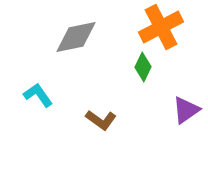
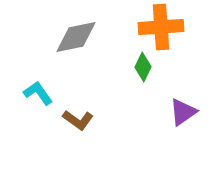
orange cross: rotated 24 degrees clockwise
cyan L-shape: moved 2 px up
purple triangle: moved 3 px left, 2 px down
brown L-shape: moved 23 px left
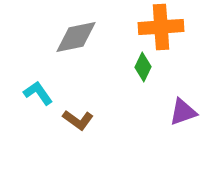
purple triangle: rotated 16 degrees clockwise
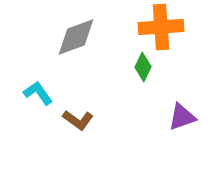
gray diamond: rotated 9 degrees counterclockwise
purple triangle: moved 1 px left, 5 px down
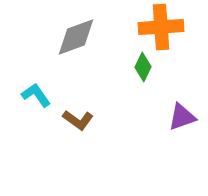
cyan L-shape: moved 2 px left, 2 px down
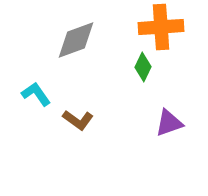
gray diamond: moved 3 px down
cyan L-shape: moved 1 px up
purple triangle: moved 13 px left, 6 px down
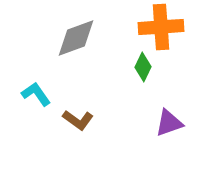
gray diamond: moved 2 px up
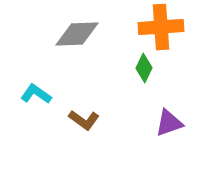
gray diamond: moved 1 px right, 4 px up; rotated 18 degrees clockwise
green diamond: moved 1 px right, 1 px down
cyan L-shape: rotated 20 degrees counterclockwise
brown L-shape: moved 6 px right
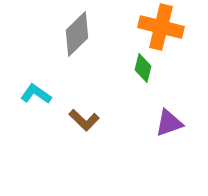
orange cross: rotated 18 degrees clockwise
gray diamond: rotated 42 degrees counterclockwise
green diamond: moved 1 px left; rotated 12 degrees counterclockwise
brown L-shape: rotated 8 degrees clockwise
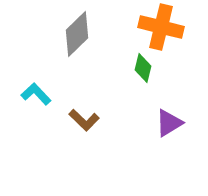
cyan L-shape: rotated 12 degrees clockwise
purple triangle: rotated 12 degrees counterclockwise
